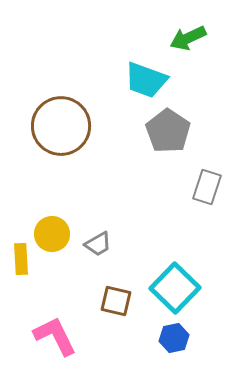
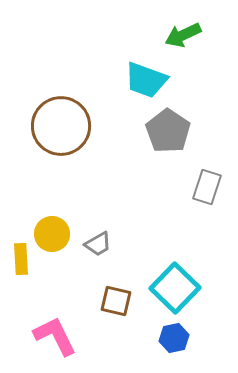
green arrow: moved 5 px left, 3 px up
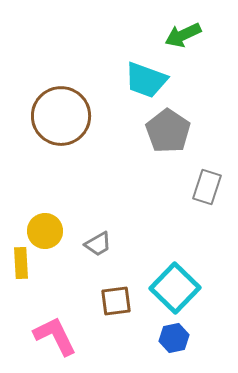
brown circle: moved 10 px up
yellow circle: moved 7 px left, 3 px up
yellow rectangle: moved 4 px down
brown square: rotated 20 degrees counterclockwise
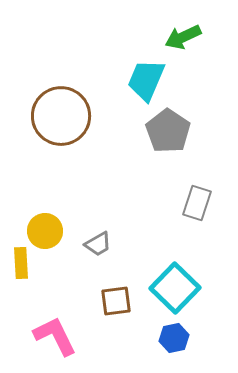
green arrow: moved 2 px down
cyan trapezoid: rotated 93 degrees clockwise
gray rectangle: moved 10 px left, 16 px down
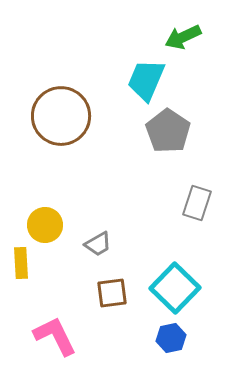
yellow circle: moved 6 px up
brown square: moved 4 px left, 8 px up
blue hexagon: moved 3 px left
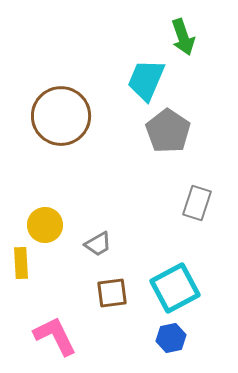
green arrow: rotated 84 degrees counterclockwise
cyan square: rotated 18 degrees clockwise
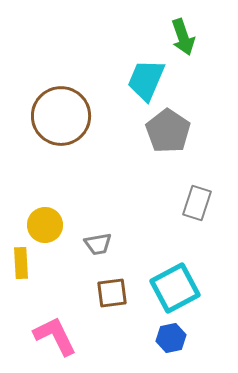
gray trapezoid: rotated 20 degrees clockwise
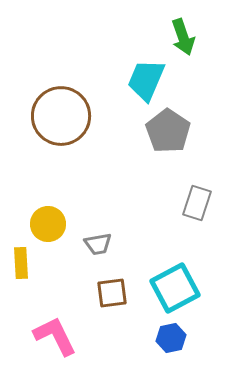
yellow circle: moved 3 px right, 1 px up
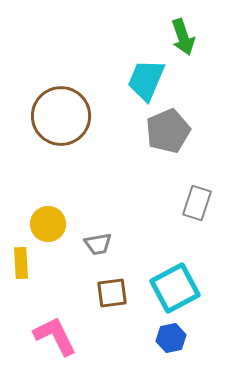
gray pentagon: rotated 15 degrees clockwise
